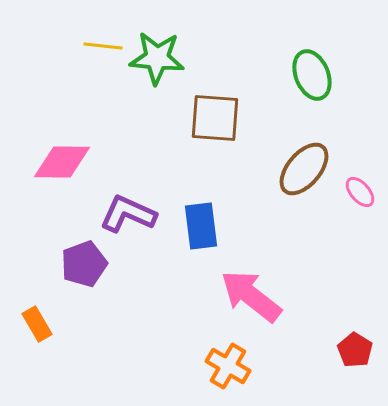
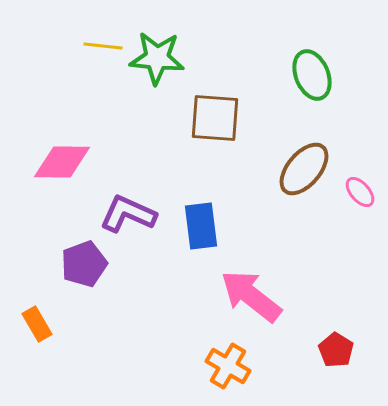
red pentagon: moved 19 px left
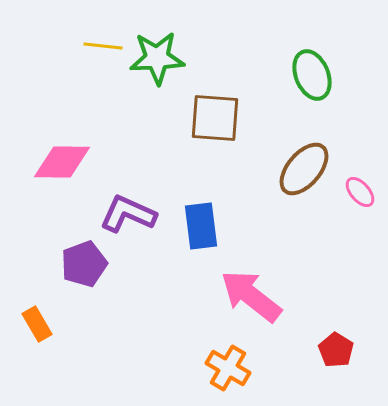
green star: rotated 8 degrees counterclockwise
orange cross: moved 2 px down
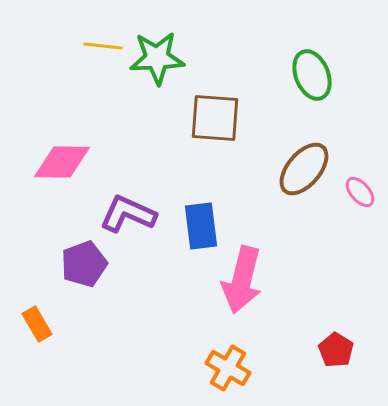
pink arrow: moved 9 px left, 16 px up; rotated 114 degrees counterclockwise
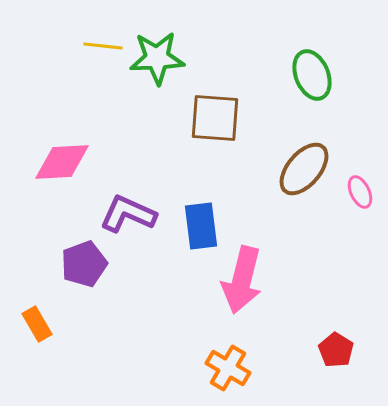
pink diamond: rotated 4 degrees counterclockwise
pink ellipse: rotated 16 degrees clockwise
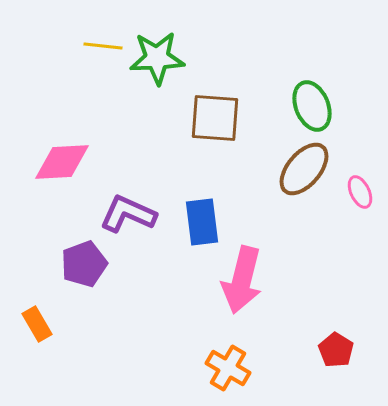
green ellipse: moved 31 px down
blue rectangle: moved 1 px right, 4 px up
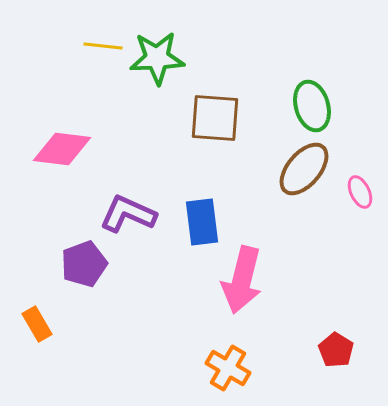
green ellipse: rotated 6 degrees clockwise
pink diamond: moved 13 px up; rotated 10 degrees clockwise
